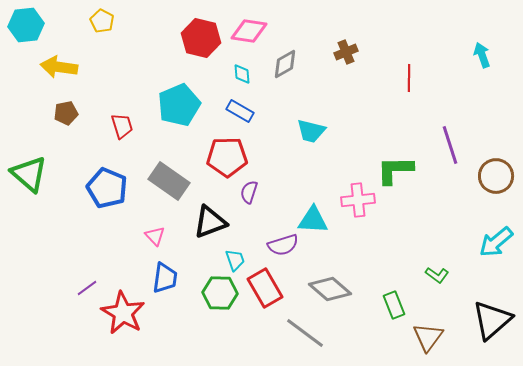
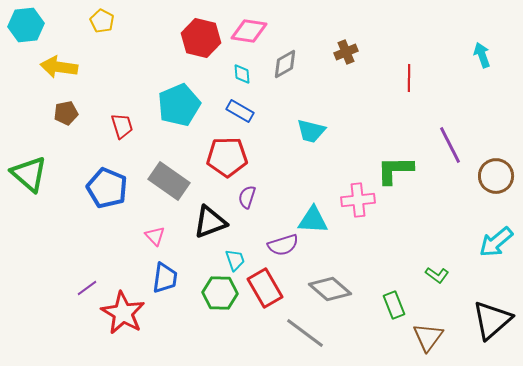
purple line at (450, 145): rotated 9 degrees counterclockwise
purple semicircle at (249, 192): moved 2 px left, 5 px down
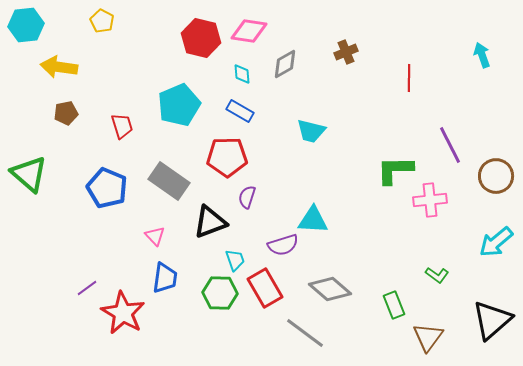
pink cross at (358, 200): moved 72 px right
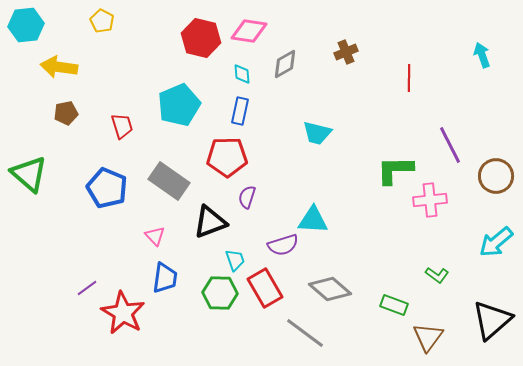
blue rectangle at (240, 111): rotated 72 degrees clockwise
cyan trapezoid at (311, 131): moved 6 px right, 2 px down
green rectangle at (394, 305): rotated 48 degrees counterclockwise
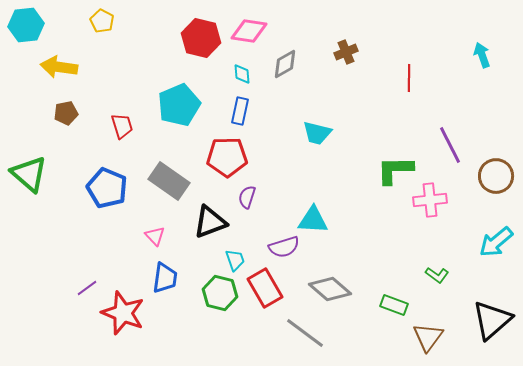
purple semicircle at (283, 245): moved 1 px right, 2 px down
green hexagon at (220, 293): rotated 12 degrees clockwise
red star at (123, 313): rotated 9 degrees counterclockwise
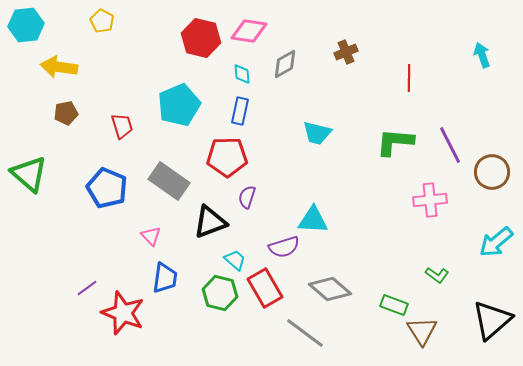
green L-shape at (395, 170): moved 28 px up; rotated 6 degrees clockwise
brown circle at (496, 176): moved 4 px left, 4 px up
pink triangle at (155, 236): moved 4 px left
cyan trapezoid at (235, 260): rotated 30 degrees counterclockwise
brown triangle at (428, 337): moved 6 px left, 6 px up; rotated 8 degrees counterclockwise
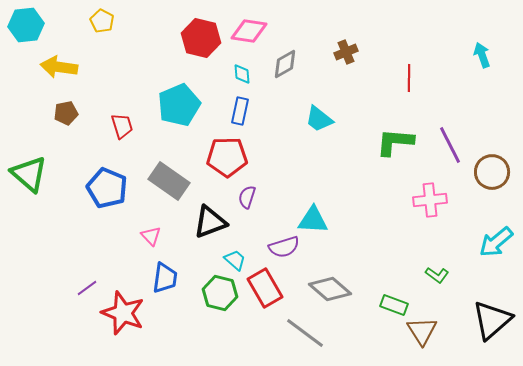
cyan trapezoid at (317, 133): moved 2 px right, 14 px up; rotated 24 degrees clockwise
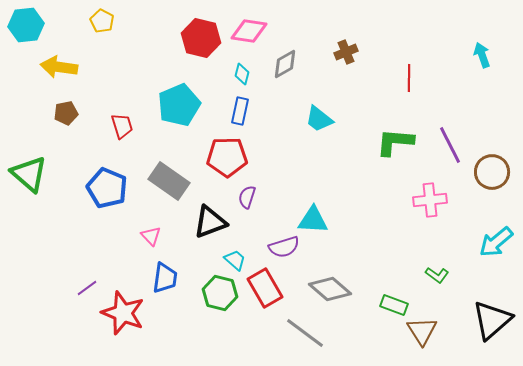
cyan diamond at (242, 74): rotated 20 degrees clockwise
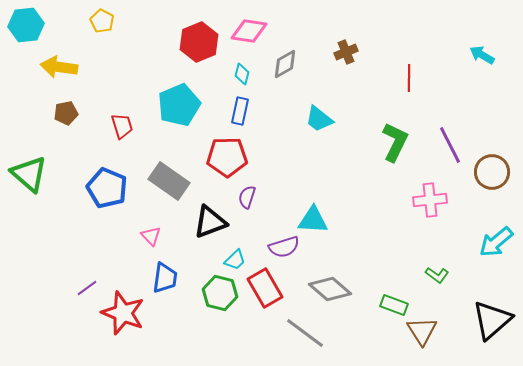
red hexagon at (201, 38): moved 2 px left, 4 px down; rotated 24 degrees clockwise
cyan arrow at (482, 55): rotated 40 degrees counterclockwise
green L-shape at (395, 142): rotated 111 degrees clockwise
cyan trapezoid at (235, 260): rotated 95 degrees clockwise
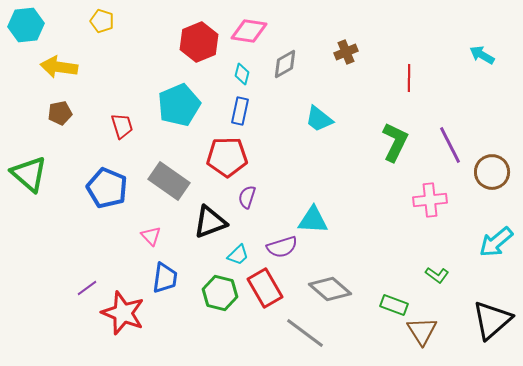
yellow pentagon at (102, 21): rotated 10 degrees counterclockwise
brown pentagon at (66, 113): moved 6 px left
purple semicircle at (284, 247): moved 2 px left
cyan trapezoid at (235, 260): moved 3 px right, 5 px up
